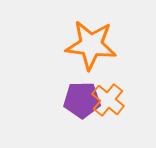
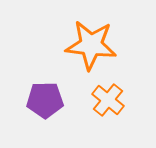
purple pentagon: moved 37 px left
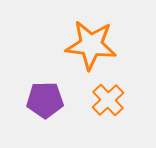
orange cross: rotated 8 degrees clockwise
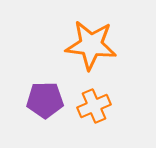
orange cross: moved 14 px left, 6 px down; rotated 20 degrees clockwise
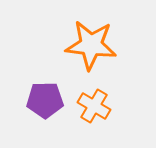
orange cross: rotated 36 degrees counterclockwise
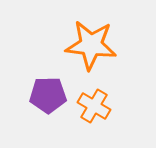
purple pentagon: moved 3 px right, 5 px up
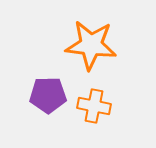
orange cross: rotated 20 degrees counterclockwise
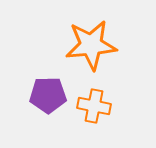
orange star: rotated 12 degrees counterclockwise
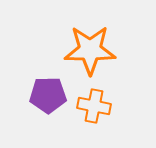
orange star: moved 1 px left, 5 px down; rotated 6 degrees clockwise
